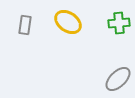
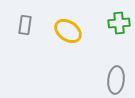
yellow ellipse: moved 9 px down
gray ellipse: moved 2 px left, 1 px down; rotated 40 degrees counterclockwise
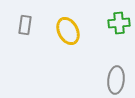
yellow ellipse: rotated 28 degrees clockwise
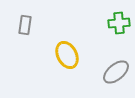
yellow ellipse: moved 1 px left, 24 px down
gray ellipse: moved 8 px up; rotated 44 degrees clockwise
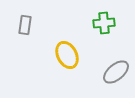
green cross: moved 15 px left
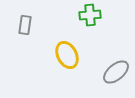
green cross: moved 14 px left, 8 px up
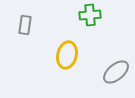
yellow ellipse: rotated 40 degrees clockwise
